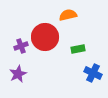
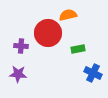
red circle: moved 3 px right, 4 px up
purple cross: rotated 24 degrees clockwise
purple star: rotated 30 degrees clockwise
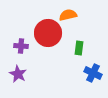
green rectangle: moved 1 px right, 1 px up; rotated 72 degrees counterclockwise
purple star: rotated 24 degrees clockwise
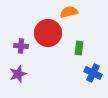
orange semicircle: moved 1 px right, 3 px up
purple star: rotated 24 degrees clockwise
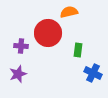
green rectangle: moved 1 px left, 2 px down
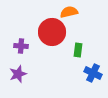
red circle: moved 4 px right, 1 px up
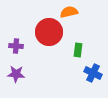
red circle: moved 3 px left
purple cross: moved 5 px left
purple star: moved 2 px left; rotated 24 degrees clockwise
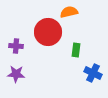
red circle: moved 1 px left
green rectangle: moved 2 px left
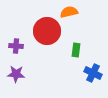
red circle: moved 1 px left, 1 px up
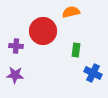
orange semicircle: moved 2 px right
red circle: moved 4 px left
purple star: moved 1 px left, 1 px down
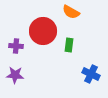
orange semicircle: rotated 138 degrees counterclockwise
green rectangle: moved 7 px left, 5 px up
blue cross: moved 2 px left, 1 px down
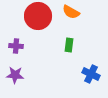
red circle: moved 5 px left, 15 px up
